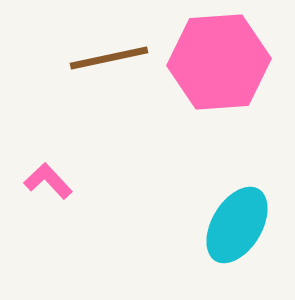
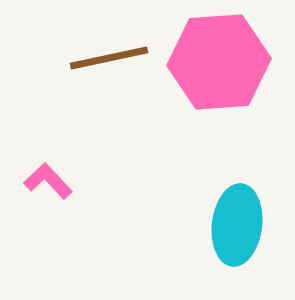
cyan ellipse: rotated 24 degrees counterclockwise
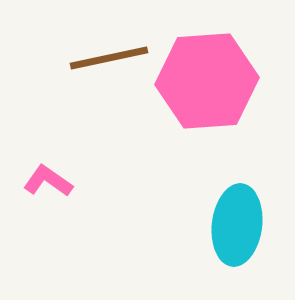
pink hexagon: moved 12 px left, 19 px down
pink L-shape: rotated 12 degrees counterclockwise
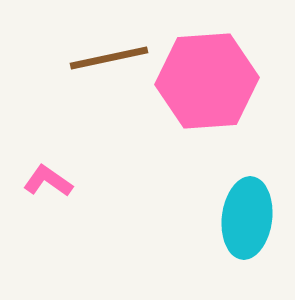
cyan ellipse: moved 10 px right, 7 px up
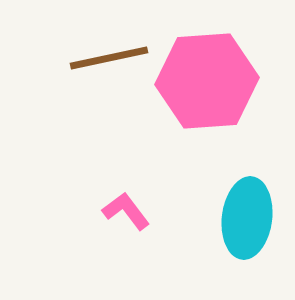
pink L-shape: moved 78 px right, 30 px down; rotated 18 degrees clockwise
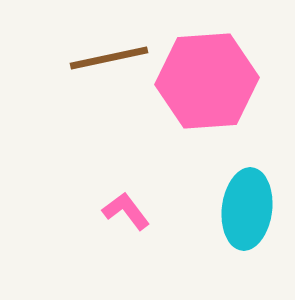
cyan ellipse: moved 9 px up
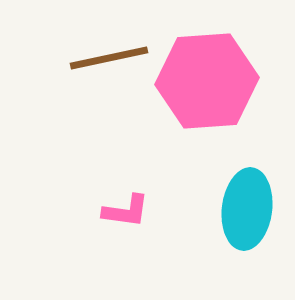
pink L-shape: rotated 135 degrees clockwise
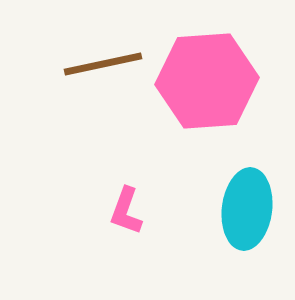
brown line: moved 6 px left, 6 px down
pink L-shape: rotated 102 degrees clockwise
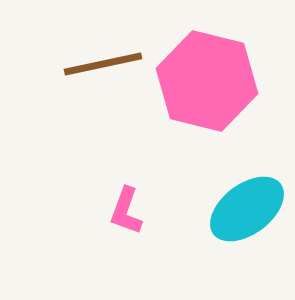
pink hexagon: rotated 18 degrees clockwise
cyan ellipse: rotated 46 degrees clockwise
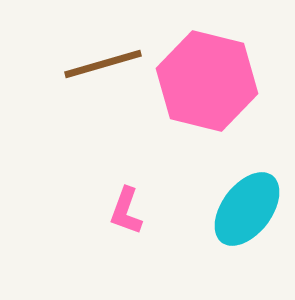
brown line: rotated 4 degrees counterclockwise
cyan ellipse: rotated 16 degrees counterclockwise
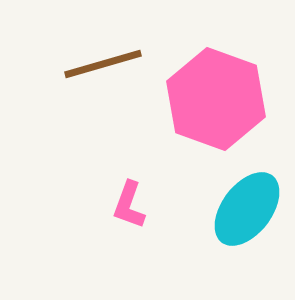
pink hexagon: moved 9 px right, 18 px down; rotated 6 degrees clockwise
pink L-shape: moved 3 px right, 6 px up
